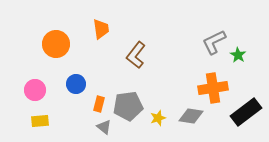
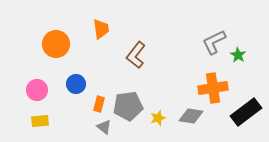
pink circle: moved 2 px right
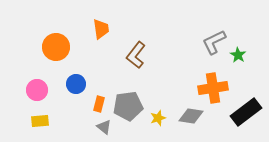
orange circle: moved 3 px down
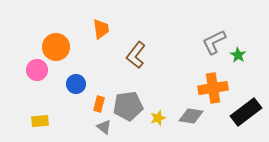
pink circle: moved 20 px up
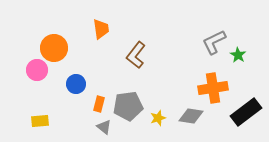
orange circle: moved 2 px left, 1 px down
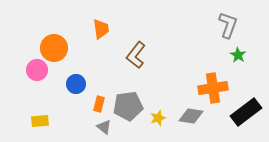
gray L-shape: moved 14 px right, 17 px up; rotated 136 degrees clockwise
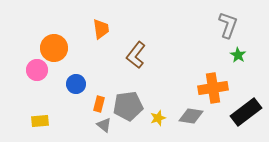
gray triangle: moved 2 px up
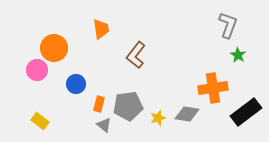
gray diamond: moved 4 px left, 2 px up
yellow rectangle: rotated 42 degrees clockwise
